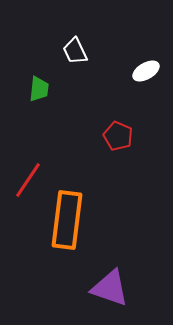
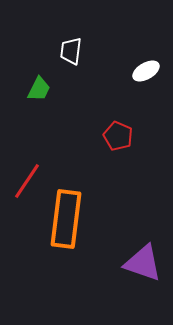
white trapezoid: moved 4 px left; rotated 32 degrees clockwise
green trapezoid: rotated 20 degrees clockwise
red line: moved 1 px left, 1 px down
orange rectangle: moved 1 px left, 1 px up
purple triangle: moved 33 px right, 25 px up
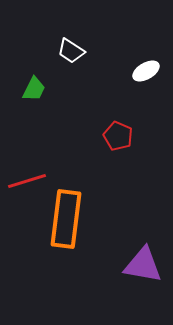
white trapezoid: rotated 64 degrees counterclockwise
green trapezoid: moved 5 px left
red line: rotated 39 degrees clockwise
purple triangle: moved 2 px down; rotated 9 degrees counterclockwise
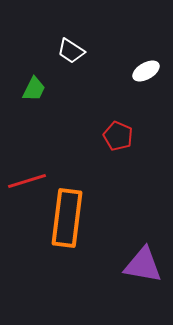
orange rectangle: moved 1 px right, 1 px up
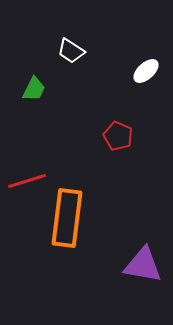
white ellipse: rotated 12 degrees counterclockwise
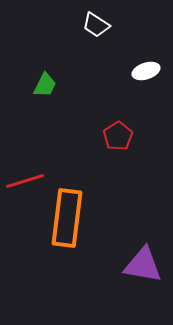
white trapezoid: moved 25 px right, 26 px up
white ellipse: rotated 24 degrees clockwise
green trapezoid: moved 11 px right, 4 px up
red pentagon: rotated 16 degrees clockwise
red line: moved 2 px left
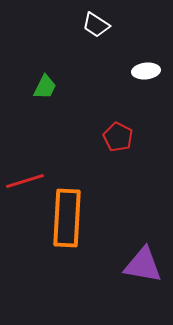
white ellipse: rotated 12 degrees clockwise
green trapezoid: moved 2 px down
red pentagon: moved 1 px down; rotated 12 degrees counterclockwise
orange rectangle: rotated 4 degrees counterclockwise
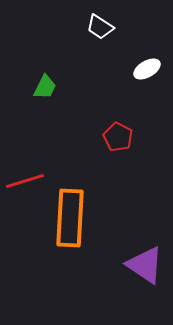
white trapezoid: moved 4 px right, 2 px down
white ellipse: moved 1 px right, 2 px up; rotated 24 degrees counterclockwise
orange rectangle: moved 3 px right
purple triangle: moved 2 px right; rotated 24 degrees clockwise
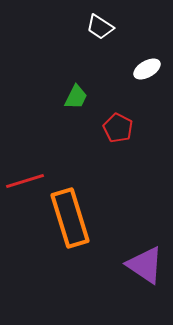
green trapezoid: moved 31 px right, 10 px down
red pentagon: moved 9 px up
orange rectangle: rotated 20 degrees counterclockwise
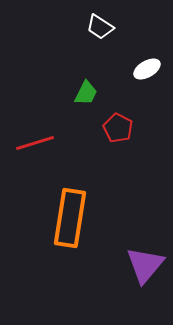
green trapezoid: moved 10 px right, 4 px up
red line: moved 10 px right, 38 px up
orange rectangle: rotated 26 degrees clockwise
purple triangle: rotated 36 degrees clockwise
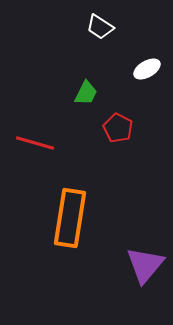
red line: rotated 33 degrees clockwise
